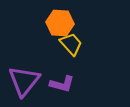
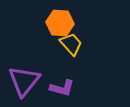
purple L-shape: moved 4 px down
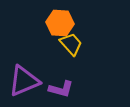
purple triangle: rotated 28 degrees clockwise
purple L-shape: moved 1 px left, 1 px down
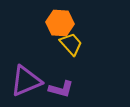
purple triangle: moved 2 px right
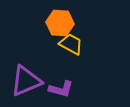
yellow trapezoid: rotated 20 degrees counterclockwise
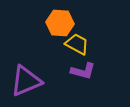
yellow trapezoid: moved 6 px right
purple L-shape: moved 22 px right, 18 px up
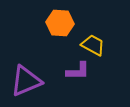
yellow trapezoid: moved 16 px right, 1 px down
purple L-shape: moved 5 px left; rotated 15 degrees counterclockwise
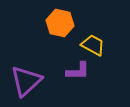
orange hexagon: rotated 8 degrees clockwise
purple triangle: rotated 20 degrees counterclockwise
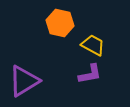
purple L-shape: moved 12 px right, 3 px down; rotated 10 degrees counterclockwise
purple triangle: moved 2 px left; rotated 12 degrees clockwise
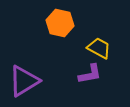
yellow trapezoid: moved 6 px right, 3 px down
